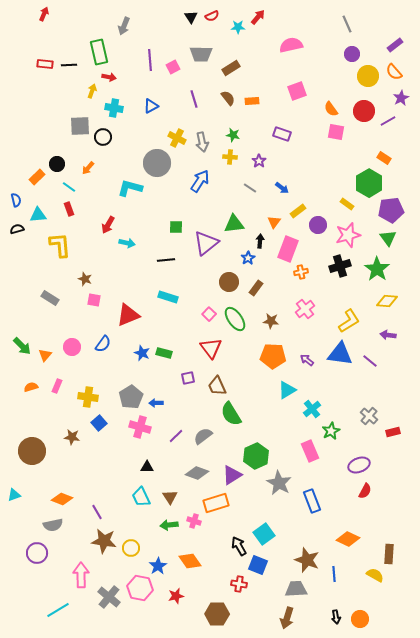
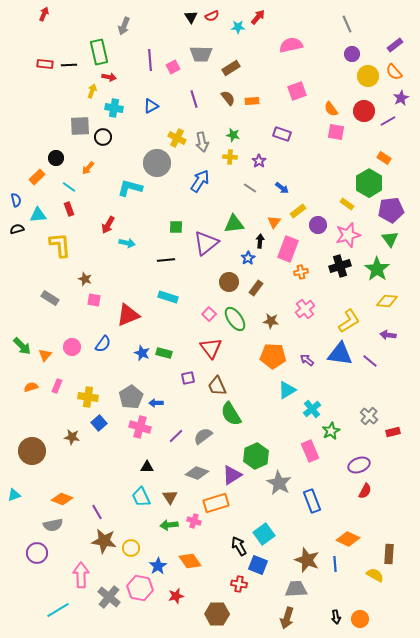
black circle at (57, 164): moved 1 px left, 6 px up
green triangle at (388, 238): moved 2 px right, 1 px down
blue line at (334, 574): moved 1 px right, 10 px up
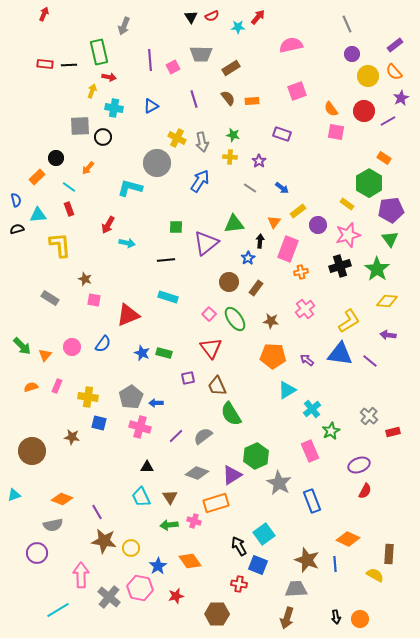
blue square at (99, 423): rotated 35 degrees counterclockwise
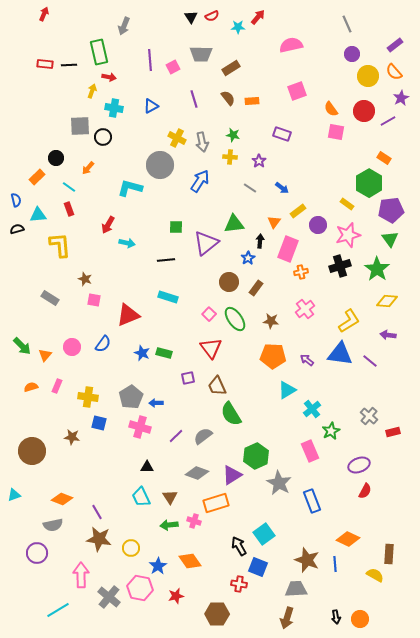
gray circle at (157, 163): moved 3 px right, 2 px down
brown star at (104, 541): moved 5 px left, 2 px up
blue square at (258, 565): moved 2 px down
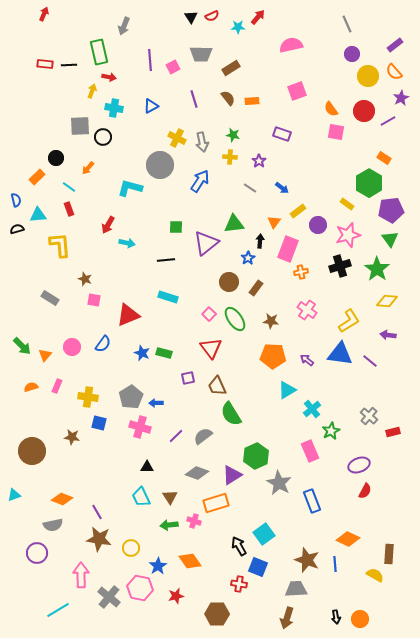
pink cross at (305, 309): moved 2 px right, 1 px down; rotated 18 degrees counterclockwise
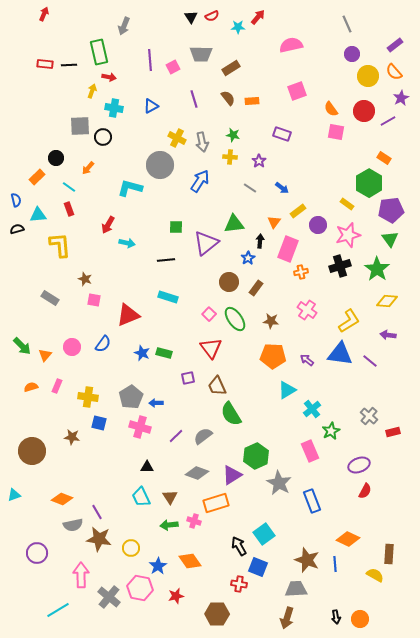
gray semicircle at (53, 525): moved 20 px right
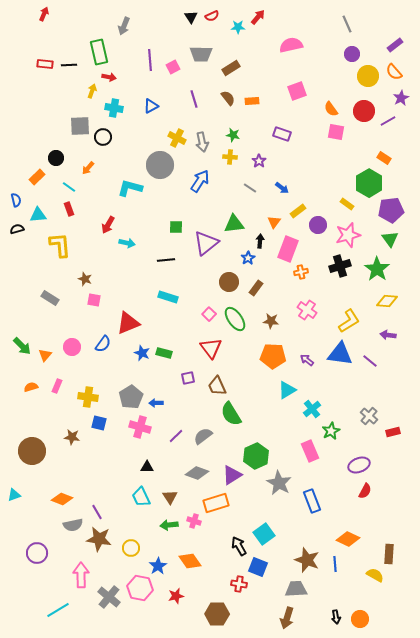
red triangle at (128, 315): moved 8 px down
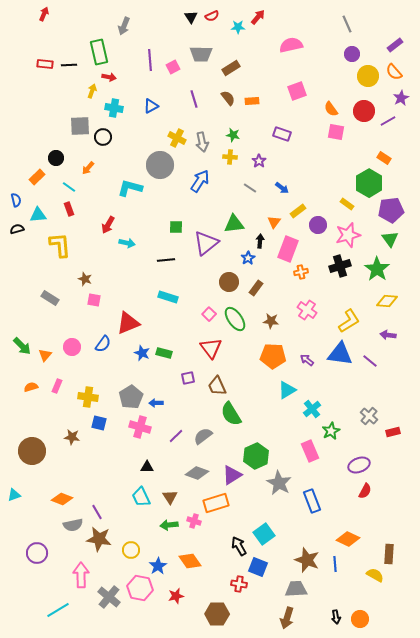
yellow circle at (131, 548): moved 2 px down
